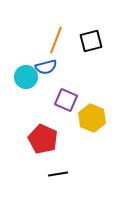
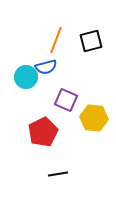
yellow hexagon: moved 2 px right; rotated 16 degrees counterclockwise
red pentagon: moved 7 px up; rotated 20 degrees clockwise
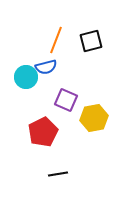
yellow hexagon: rotated 16 degrees counterclockwise
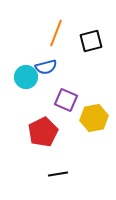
orange line: moved 7 px up
